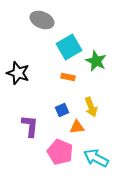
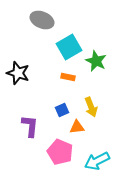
cyan arrow: moved 1 px right, 3 px down; rotated 55 degrees counterclockwise
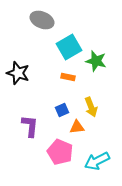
green star: rotated 10 degrees counterclockwise
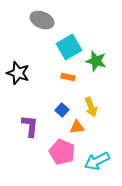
blue square: rotated 24 degrees counterclockwise
pink pentagon: moved 2 px right
